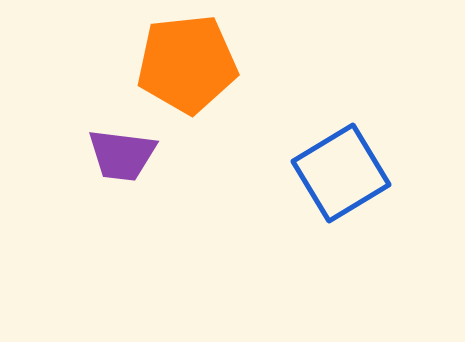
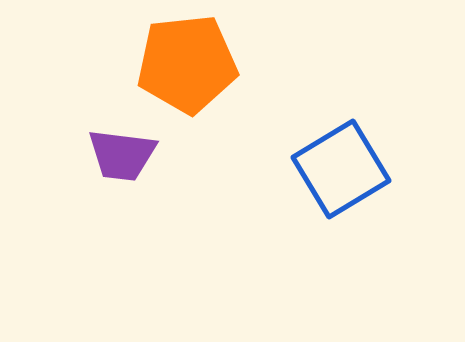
blue square: moved 4 px up
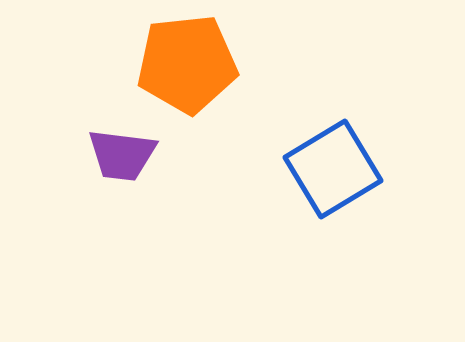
blue square: moved 8 px left
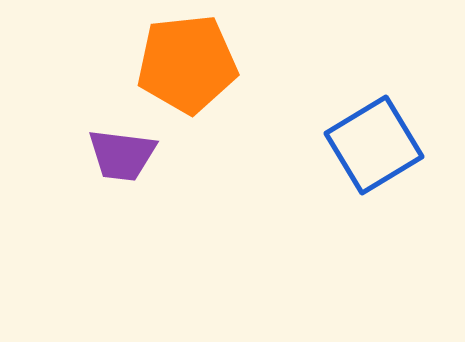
blue square: moved 41 px right, 24 px up
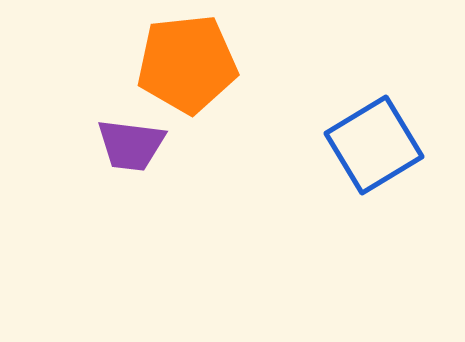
purple trapezoid: moved 9 px right, 10 px up
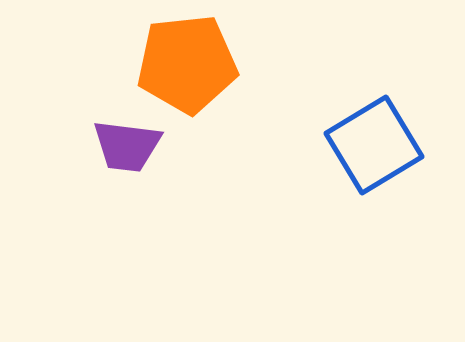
purple trapezoid: moved 4 px left, 1 px down
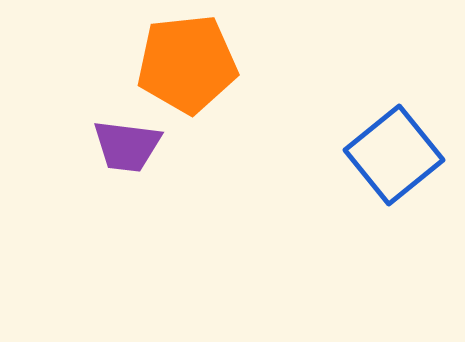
blue square: moved 20 px right, 10 px down; rotated 8 degrees counterclockwise
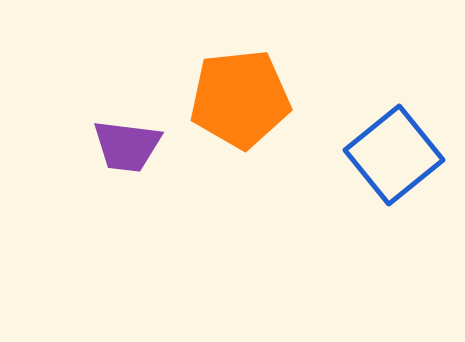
orange pentagon: moved 53 px right, 35 px down
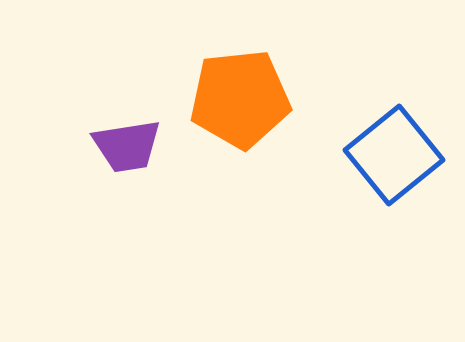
purple trapezoid: rotated 16 degrees counterclockwise
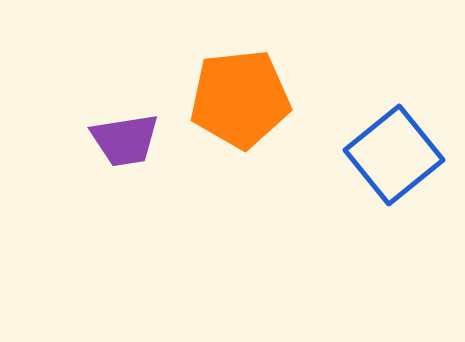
purple trapezoid: moved 2 px left, 6 px up
